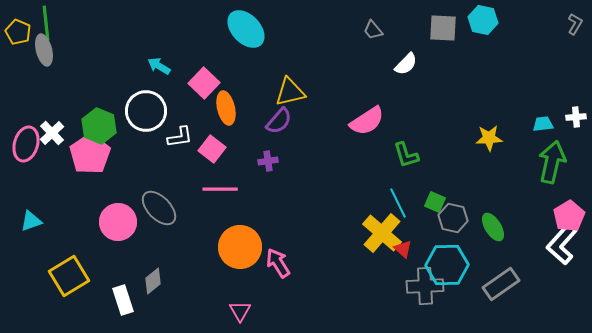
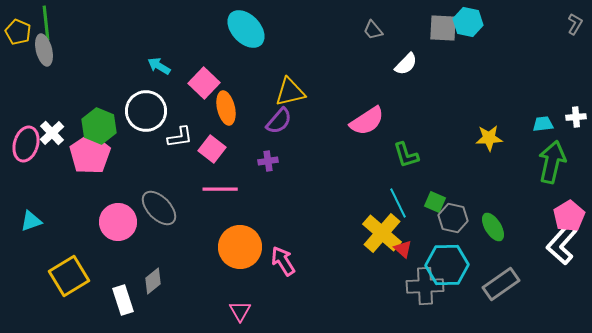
cyan hexagon at (483, 20): moved 15 px left, 2 px down
pink arrow at (278, 263): moved 5 px right, 2 px up
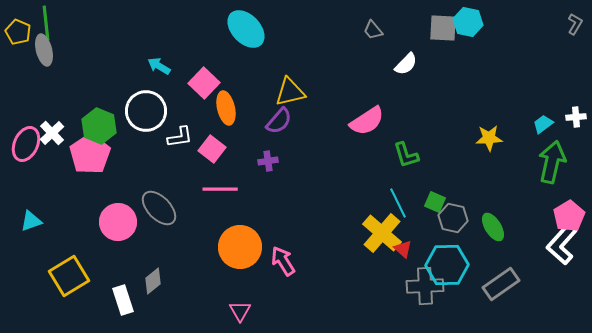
cyan trapezoid at (543, 124): rotated 30 degrees counterclockwise
pink ellipse at (26, 144): rotated 8 degrees clockwise
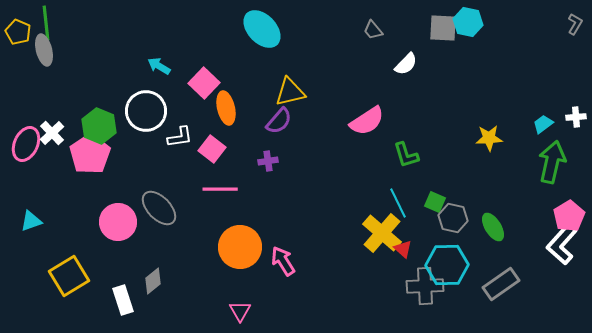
cyan ellipse at (246, 29): moved 16 px right
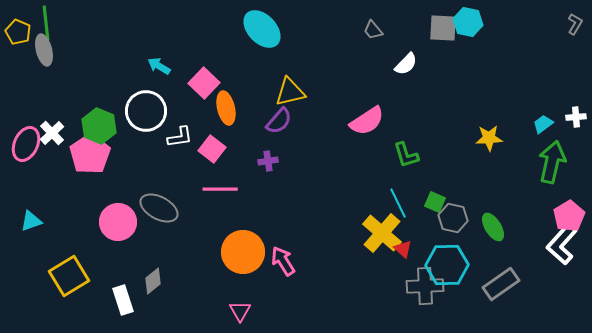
gray ellipse at (159, 208): rotated 18 degrees counterclockwise
orange circle at (240, 247): moved 3 px right, 5 px down
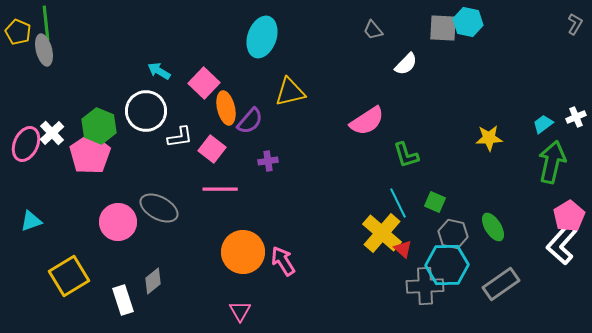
cyan ellipse at (262, 29): moved 8 px down; rotated 63 degrees clockwise
cyan arrow at (159, 66): moved 5 px down
white cross at (576, 117): rotated 18 degrees counterclockwise
purple semicircle at (279, 121): moved 29 px left
gray hexagon at (453, 218): moved 16 px down
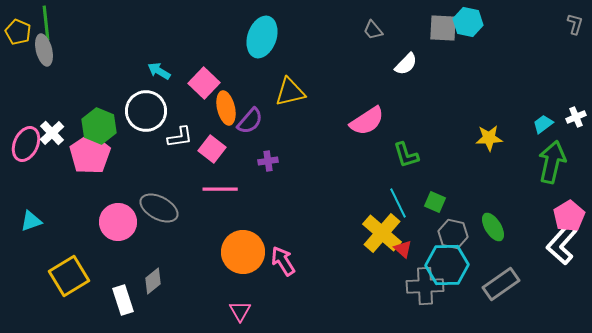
gray L-shape at (575, 24): rotated 15 degrees counterclockwise
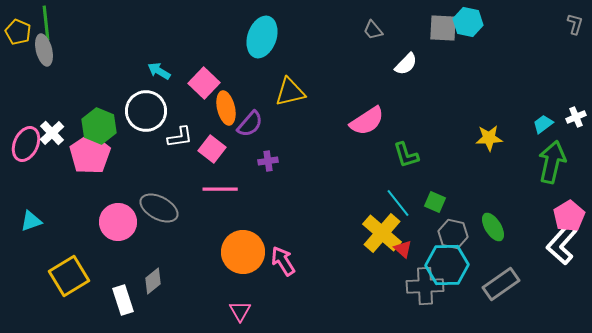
purple semicircle at (250, 121): moved 3 px down
cyan line at (398, 203): rotated 12 degrees counterclockwise
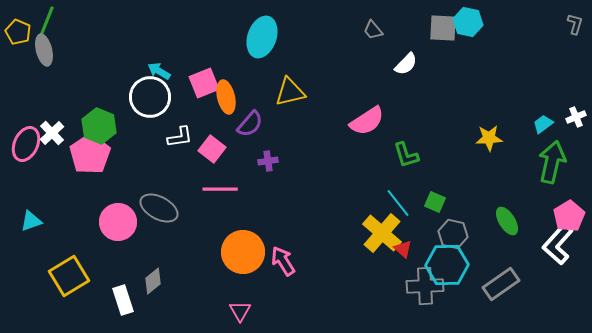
green line at (46, 23): rotated 28 degrees clockwise
pink square at (204, 83): rotated 24 degrees clockwise
orange ellipse at (226, 108): moved 11 px up
white circle at (146, 111): moved 4 px right, 14 px up
green ellipse at (493, 227): moved 14 px right, 6 px up
white L-shape at (562, 244): moved 4 px left
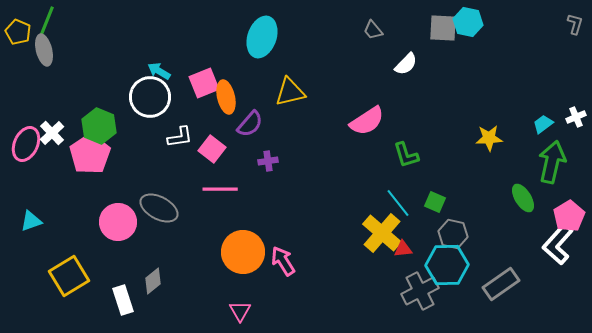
green ellipse at (507, 221): moved 16 px right, 23 px up
red triangle at (403, 249): rotated 48 degrees counterclockwise
gray cross at (425, 286): moved 5 px left, 5 px down; rotated 24 degrees counterclockwise
